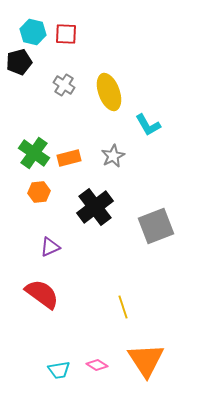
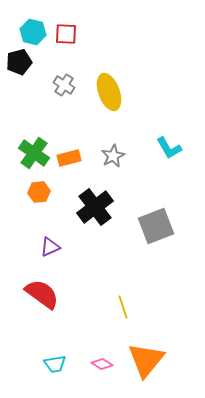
cyan L-shape: moved 21 px right, 23 px down
orange triangle: rotated 12 degrees clockwise
pink diamond: moved 5 px right, 1 px up
cyan trapezoid: moved 4 px left, 6 px up
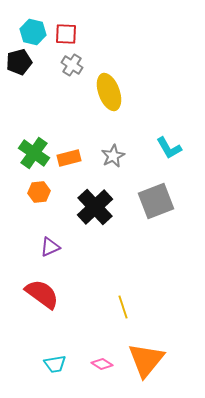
gray cross: moved 8 px right, 20 px up
black cross: rotated 6 degrees counterclockwise
gray square: moved 25 px up
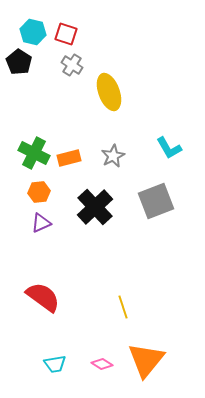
red square: rotated 15 degrees clockwise
black pentagon: rotated 25 degrees counterclockwise
green cross: rotated 8 degrees counterclockwise
purple triangle: moved 9 px left, 24 px up
red semicircle: moved 1 px right, 3 px down
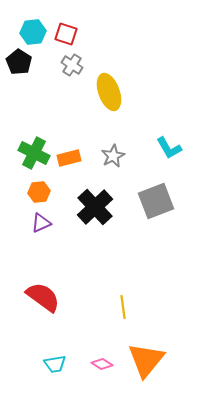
cyan hexagon: rotated 20 degrees counterclockwise
yellow line: rotated 10 degrees clockwise
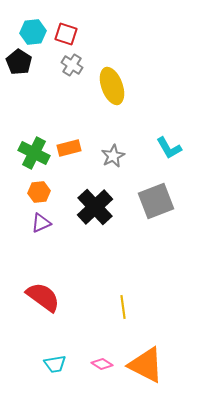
yellow ellipse: moved 3 px right, 6 px up
orange rectangle: moved 10 px up
orange triangle: moved 5 px down; rotated 42 degrees counterclockwise
